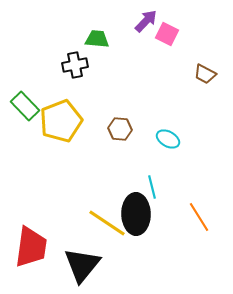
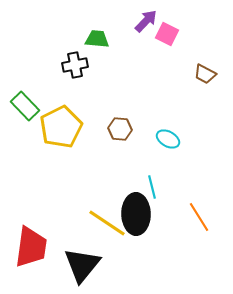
yellow pentagon: moved 6 px down; rotated 6 degrees counterclockwise
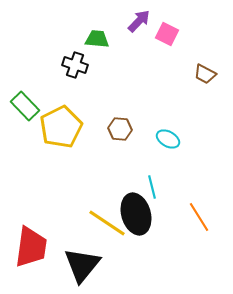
purple arrow: moved 7 px left
black cross: rotated 30 degrees clockwise
black ellipse: rotated 15 degrees counterclockwise
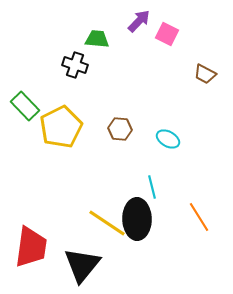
black ellipse: moved 1 px right, 5 px down; rotated 15 degrees clockwise
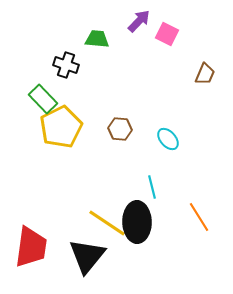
black cross: moved 9 px left
brown trapezoid: rotated 95 degrees counterclockwise
green rectangle: moved 18 px right, 7 px up
cyan ellipse: rotated 20 degrees clockwise
black ellipse: moved 3 px down
black triangle: moved 5 px right, 9 px up
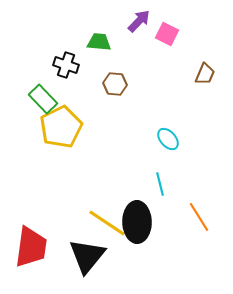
green trapezoid: moved 2 px right, 3 px down
brown hexagon: moved 5 px left, 45 px up
cyan line: moved 8 px right, 3 px up
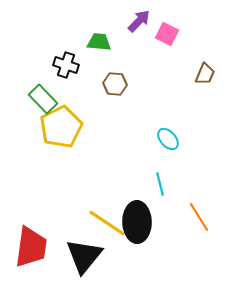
black triangle: moved 3 px left
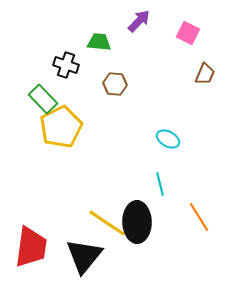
pink square: moved 21 px right, 1 px up
cyan ellipse: rotated 20 degrees counterclockwise
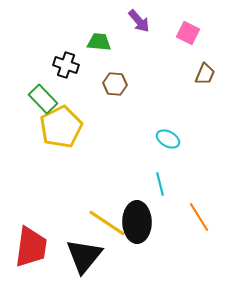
purple arrow: rotated 95 degrees clockwise
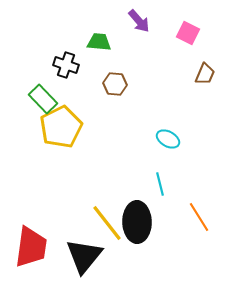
yellow line: rotated 18 degrees clockwise
